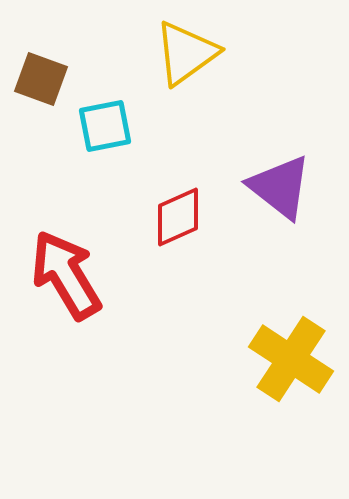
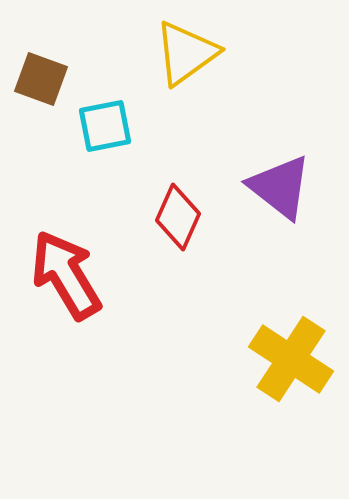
red diamond: rotated 42 degrees counterclockwise
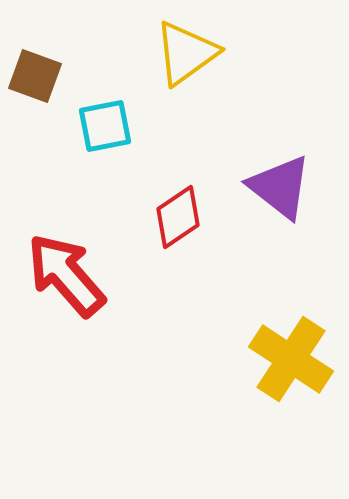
brown square: moved 6 px left, 3 px up
red diamond: rotated 32 degrees clockwise
red arrow: rotated 10 degrees counterclockwise
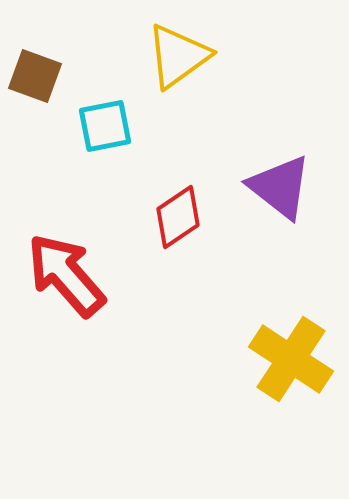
yellow triangle: moved 8 px left, 3 px down
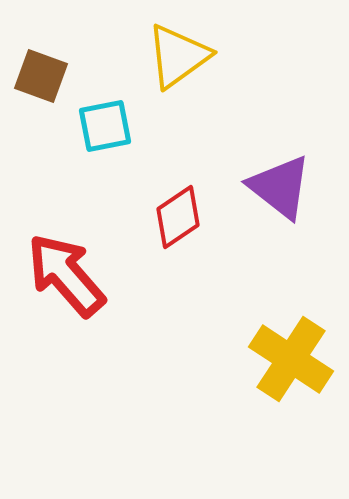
brown square: moved 6 px right
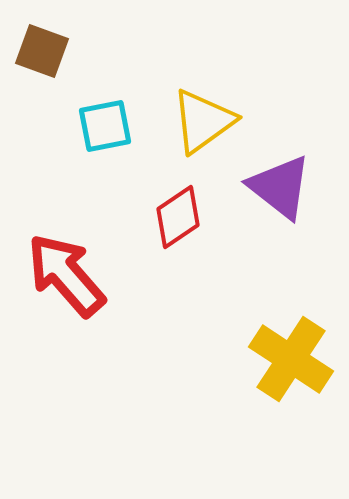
yellow triangle: moved 25 px right, 65 px down
brown square: moved 1 px right, 25 px up
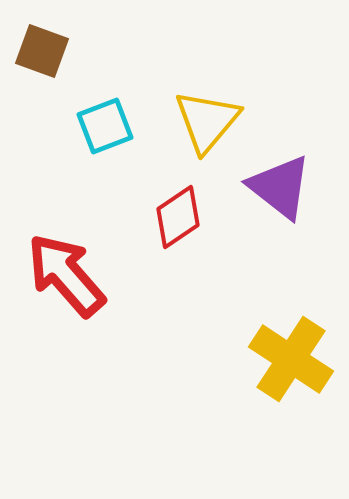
yellow triangle: moved 4 px right; rotated 14 degrees counterclockwise
cyan square: rotated 10 degrees counterclockwise
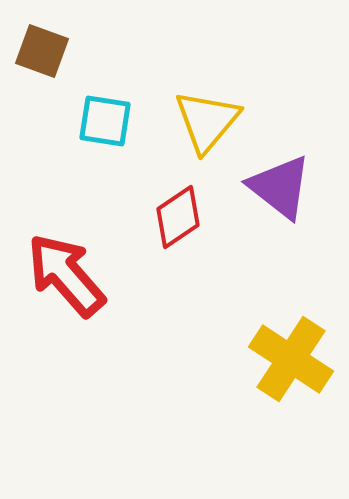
cyan square: moved 5 px up; rotated 30 degrees clockwise
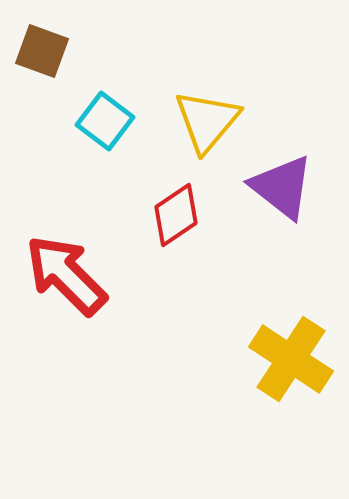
cyan square: rotated 28 degrees clockwise
purple triangle: moved 2 px right
red diamond: moved 2 px left, 2 px up
red arrow: rotated 4 degrees counterclockwise
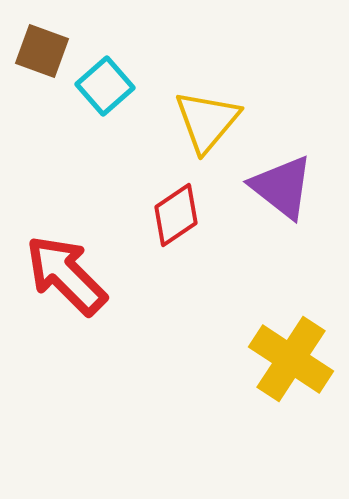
cyan square: moved 35 px up; rotated 12 degrees clockwise
